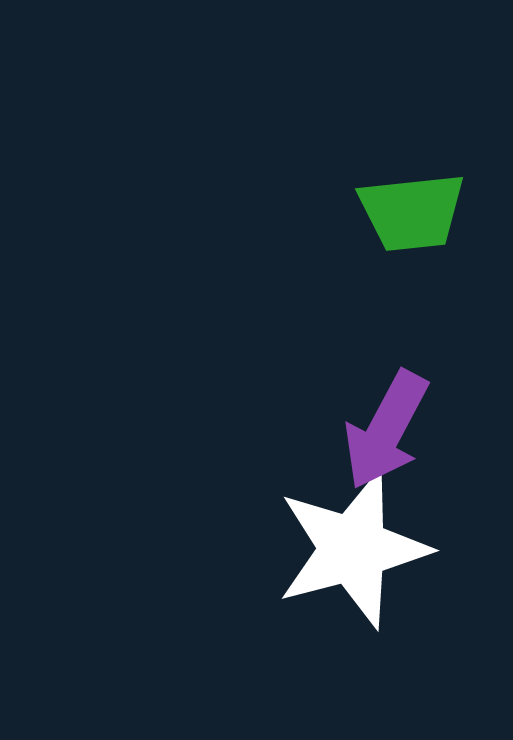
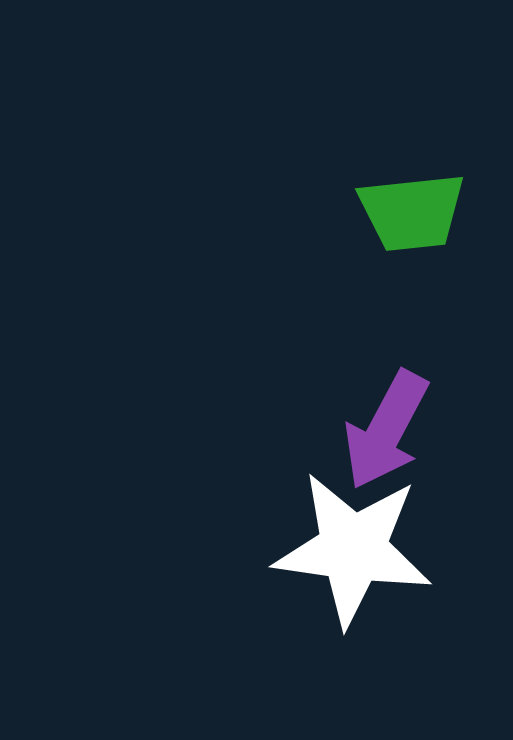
white star: rotated 23 degrees clockwise
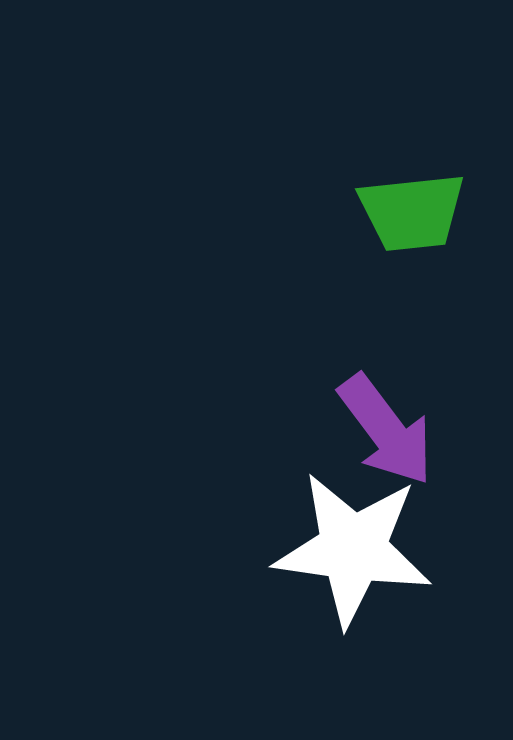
purple arrow: rotated 65 degrees counterclockwise
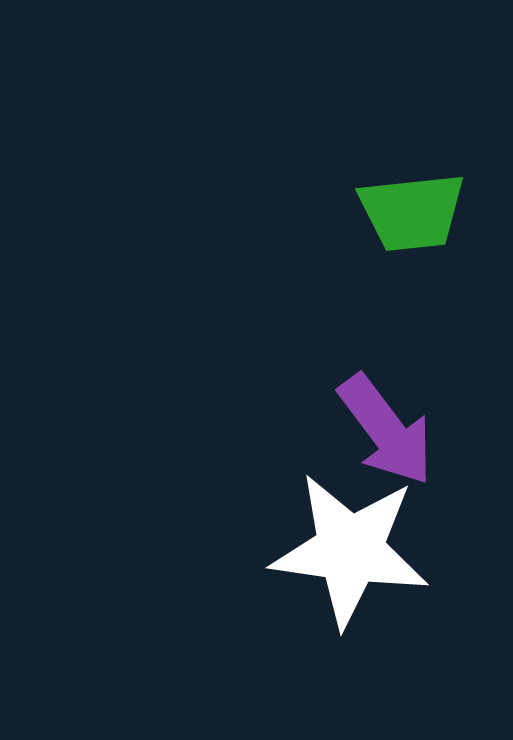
white star: moved 3 px left, 1 px down
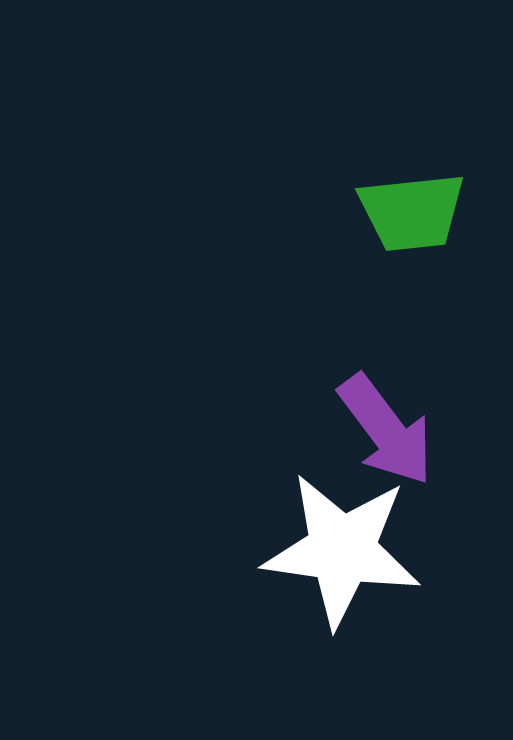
white star: moved 8 px left
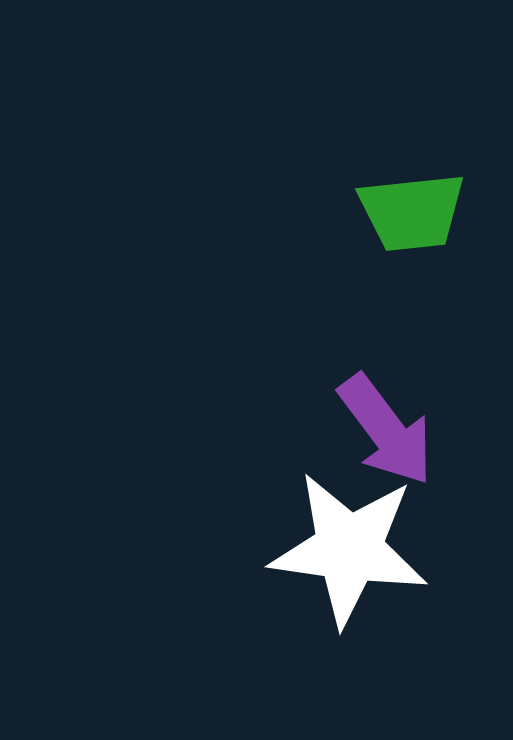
white star: moved 7 px right, 1 px up
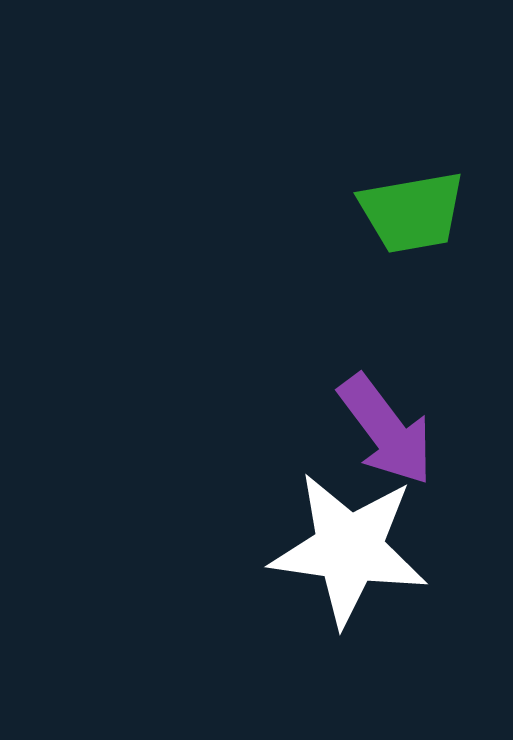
green trapezoid: rotated 4 degrees counterclockwise
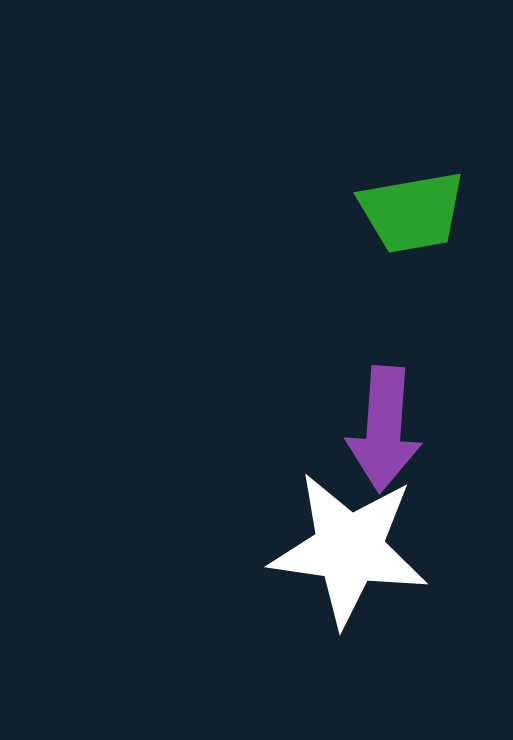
purple arrow: moved 2 px left, 1 px up; rotated 41 degrees clockwise
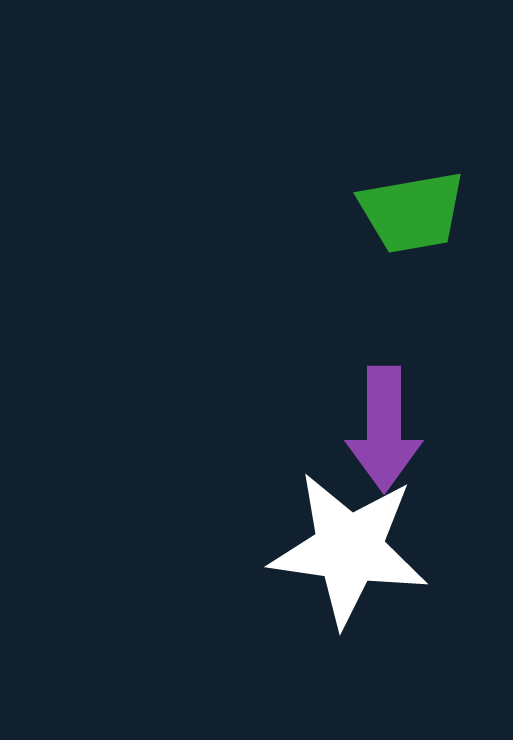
purple arrow: rotated 4 degrees counterclockwise
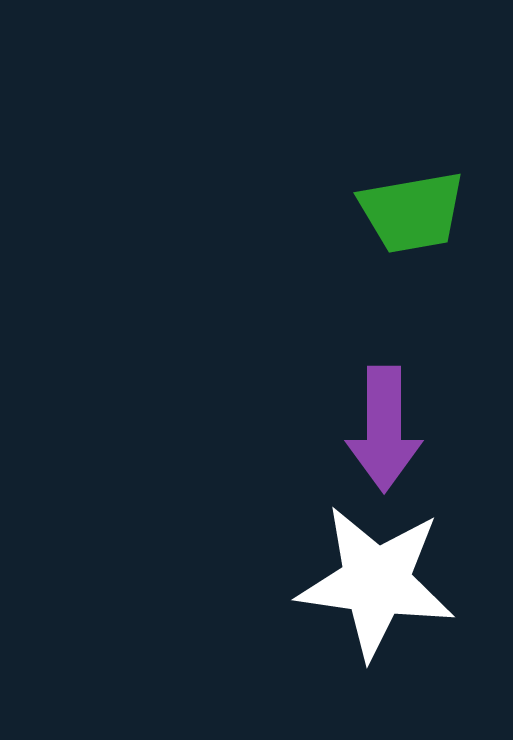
white star: moved 27 px right, 33 px down
